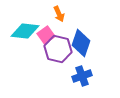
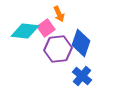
pink square: moved 7 px up
purple hexagon: rotated 20 degrees counterclockwise
blue cross: rotated 30 degrees counterclockwise
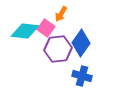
orange arrow: moved 2 px right; rotated 56 degrees clockwise
pink square: rotated 18 degrees counterclockwise
blue diamond: rotated 16 degrees clockwise
blue cross: rotated 24 degrees counterclockwise
